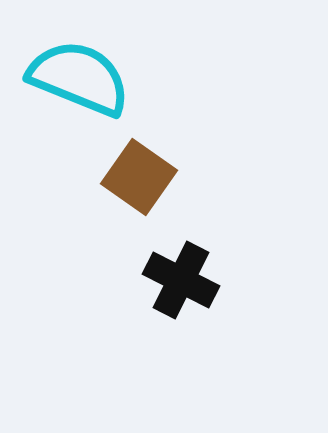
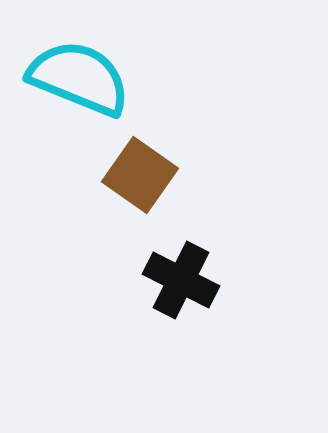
brown square: moved 1 px right, 2 px up
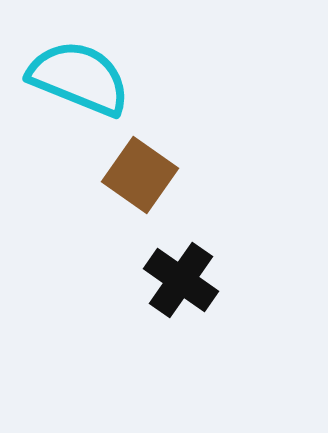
black cross: rotated 8 degrees clockwise
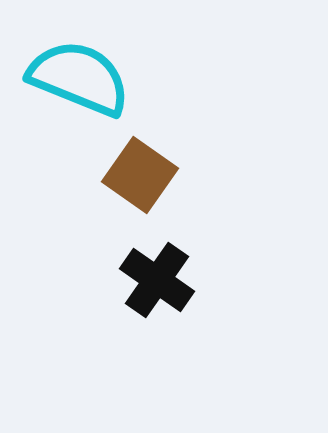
black cross: moved 24 px left
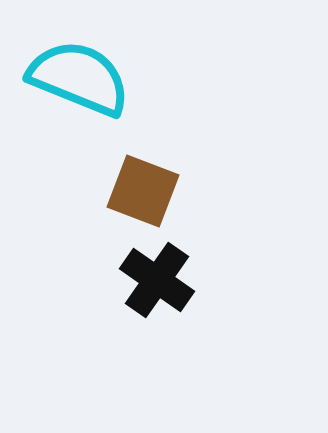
brown square: moved 3 px right, 16 px down; rotated 14 degrees counterclockwise
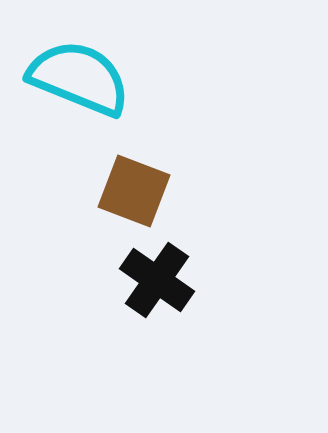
brown square: moved 9 px left
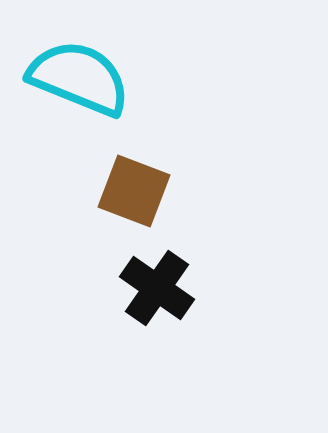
black cross: moved 8 px down
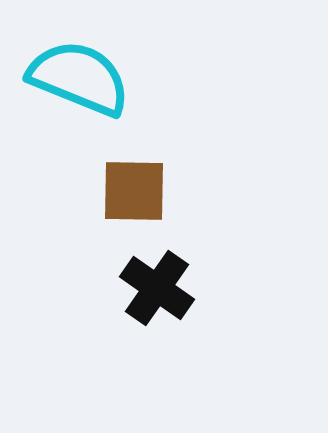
brown square: rotated 20 degrees counterclockwise
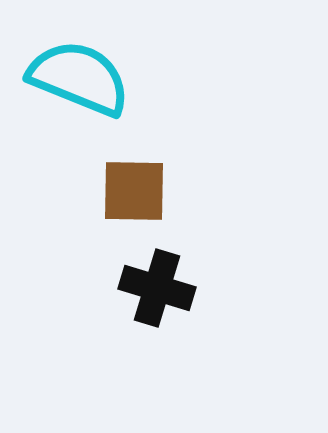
black cross: rotated 18 degrees counterclockwise
